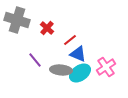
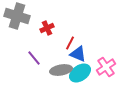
gray cross: moved 4 px up
red cross: rotated 24 degrees clockwise
red line: moved 3 px down; rotated 24 degrees counterclockwise
purple line: moved 1 px left, 2 px up
gray ellipse: rotated 15 degrees counterclockwise
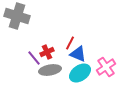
red cross: moved 24 px down
gray ellipse: moved 11 px left
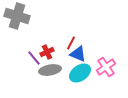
red line: moved 1 px right
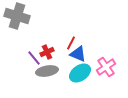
gray ellipse: moved 3 px left, 1 px down
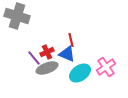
red line: moved 3 px up; rotated 40 degrees counterclockwise
blue triangle: moved 11 px left
gray ellipse: moved 3 px up; rotated 10 degrees counterclockwise
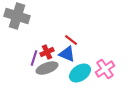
red line: rotated 40 degrees counterclockwise
purple line: rotated 56 degrees clockwise
pink cross: moved 1 px left, 2 px down
